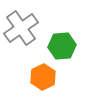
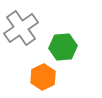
green hexagon: moved 1 px right, 1 px down
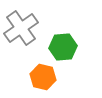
orange hexagon: rotated 20 degrees counterclockwise
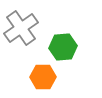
orange hexagon: rotated 15 degrees counterclockwise
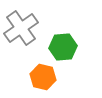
orange hexagon: rotated 15 degrees clockwise
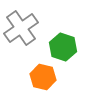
green hexagon: rotated 24 degrees clockwise
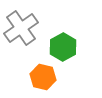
green hexagon: rotated 12 degrees clockwise
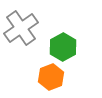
orange hexagon: moved 8 px right; rotated 25 degrees clockwise
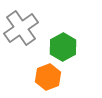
orange hexagon: moved 3 px left
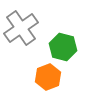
green hexagon: rotated 16 degrees counterclockwise
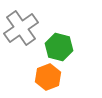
green hexagon: moved 4 px left
